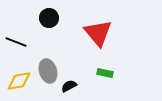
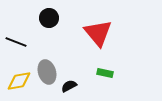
gray ellipse: moved 1 px left, 1 px down
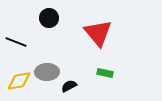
gray ellipse: rotated 75 degrees counterclockwise
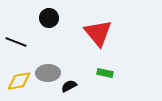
gray ellipse: moved 1 px right, 1 px down
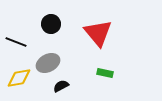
black circle: moved 2 px right, 6 px down
gray ellipse: moved 10 px up; rotated 25 degrees counterclockwise
yellow diamond: moved 3 px up
black semicircle: moved 8 px left
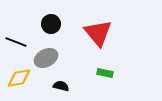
gray ellipse: moved 2 px left, 5 px up
black semicircle: rotated 42 degrees clockwise
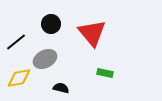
red triangle: moved 6 px left
black line: rotated 60 degrees counterclockwise
gray ellipse: moved 1 px left, 1 px down
black semicircle: moved 2 px down
